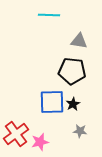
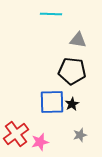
cyan line: moved 2 px right, 1 px up
gray triangle: moved 1 px left, 1 px up
black star: moved 1 px left
gray star: moved 4 px down; rotated 24 degrees counterclockwise
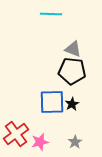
gray triangle: moved 5 px left, 9 px down; rotated 12 degrees clockwise
gray star: moved 5 px left, 7 px down; rotated 16 degrees counterclockwise
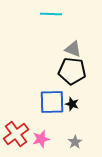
black star: rotated 24 degrees counterclockwise
pink star: moved 1 px right, 3 px up
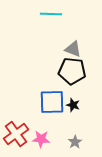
black star: moved 1 px right, 1 px down
pink star: rotated 18 degrees clockwise
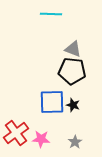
red cross: moved 1 px up
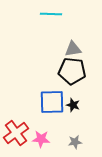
gray triangle: rotated 30 degrees counterclockwise
gray star: rotated 24 degrees clockwise
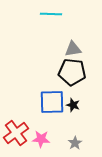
black pentagon: moved 1 px down
gray star: moved 1 px down; rotated 24 degrees counterclockwise
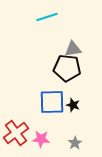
cyan line: moved 4 px left, 3 px down; rotated 20 degrees counterclockwise
black pentagon: moved 5 px left, 4 px up
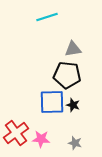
black pentagon: moved 7 px down
gray star: rotated 24 degrees counterclockwise
